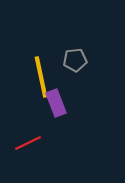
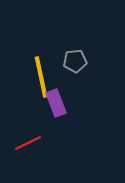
gray pentagon: moved 1 px down
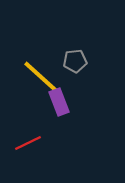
yellow line: rotated 36 degrees counterclockwise
purple rectangle: moved 3 px right, 1 px up
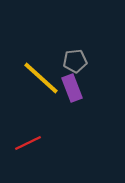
yellow line: moved 1 px down
purple rectangle: moved 13 px right, 14 px up
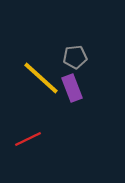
gray pentagon: moved 4 px up
red line: moved 4 px up
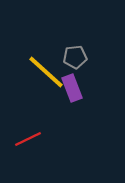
yellow line: moved 5 px right, 6 px up
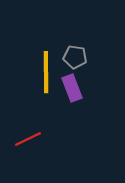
gray pentagon: rotated 15 degrees clockwise
yellow line: rotated 48 degrees clockwise
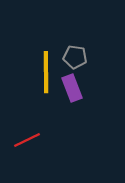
red line: moved 1 px left, 1 px down
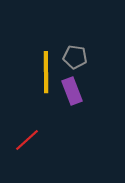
purple rectangle: moved 3 px down
red line: rotated 16 degrees counterclockwise
